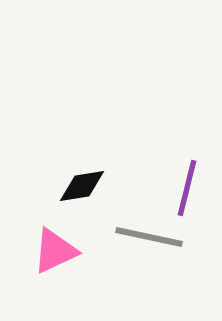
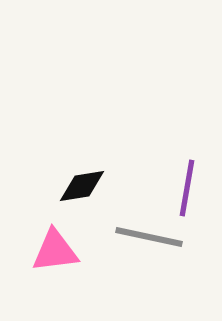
purple line: rotated 4 degrees counterclockwise
pink triangle: rotated 18 degrees clockwise
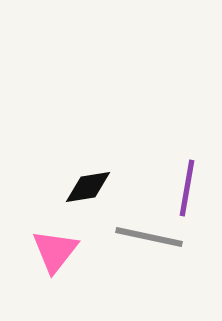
black diamond: moved 6 px right, 1 px down
pink triangle: rotated 45 degrees counterclockwise
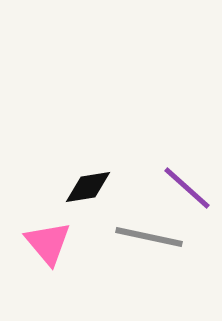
purple line: rotated 58 degrees counterclockwise
pink triangle: moved 7 px left, 8 px up; rotated 18 degrees counterclockwise
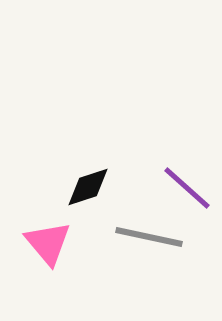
black diamond: rotated 9 degrees counterclockwise
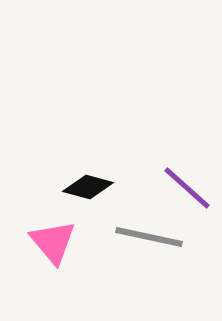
black diamond: rotated 33 degrees clockwise
pink triangle: moved 5 px right, 1 px up
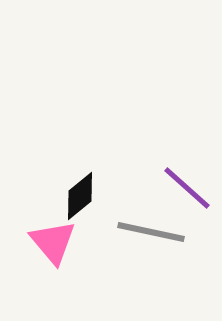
black diamond: moved 8 px left, 9 px down; rotated 54 degrees counterclockwise
gray line: moved 2 px right, 5 px up
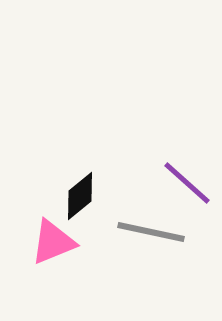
purple line: moved 5 px up
pink triangle: rotated 48 degrees clockwise
